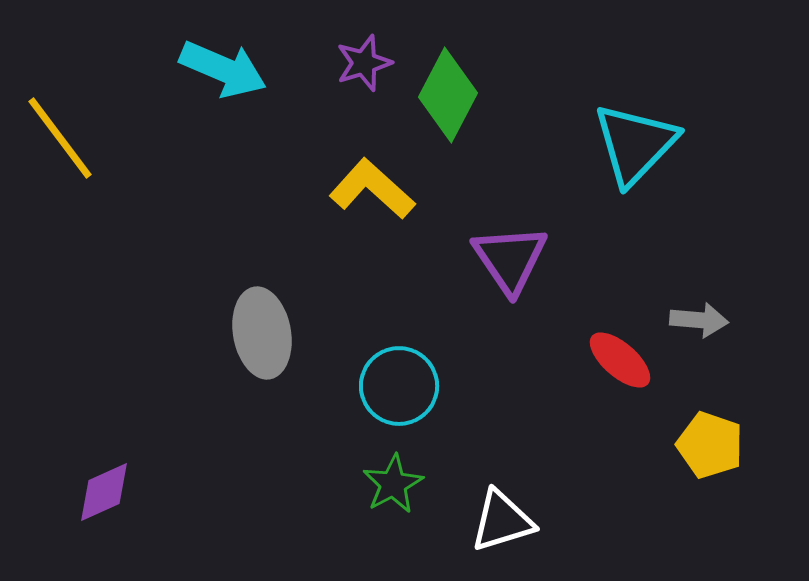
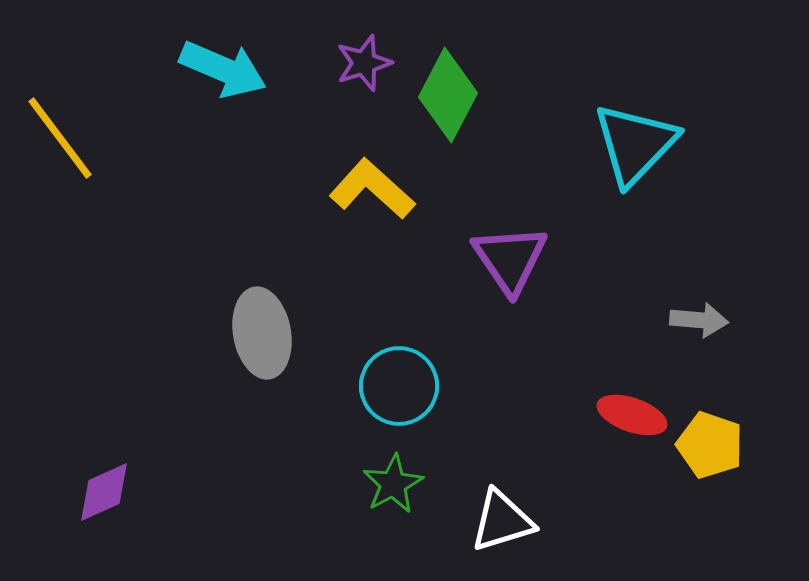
red ellipse: moved 12 px right, 55 px down; rotated 22 degrees counterclockwise
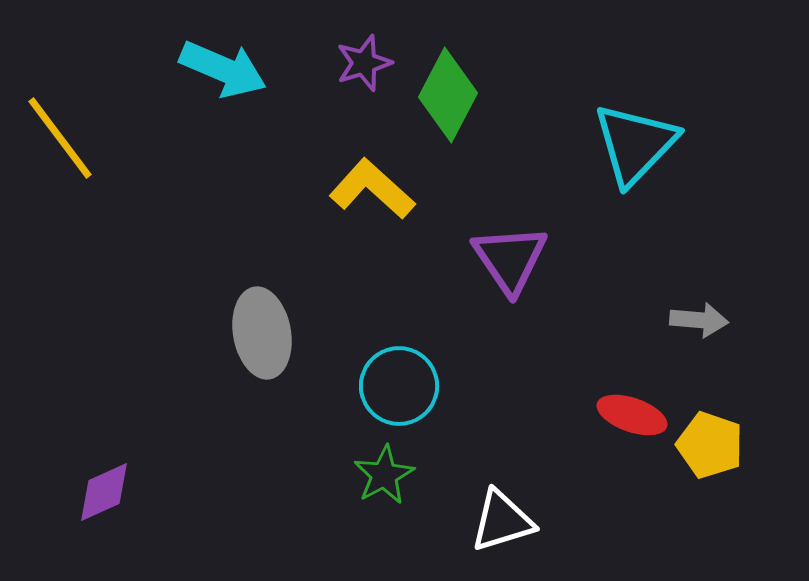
green star: moved 9 px left, 9 px up
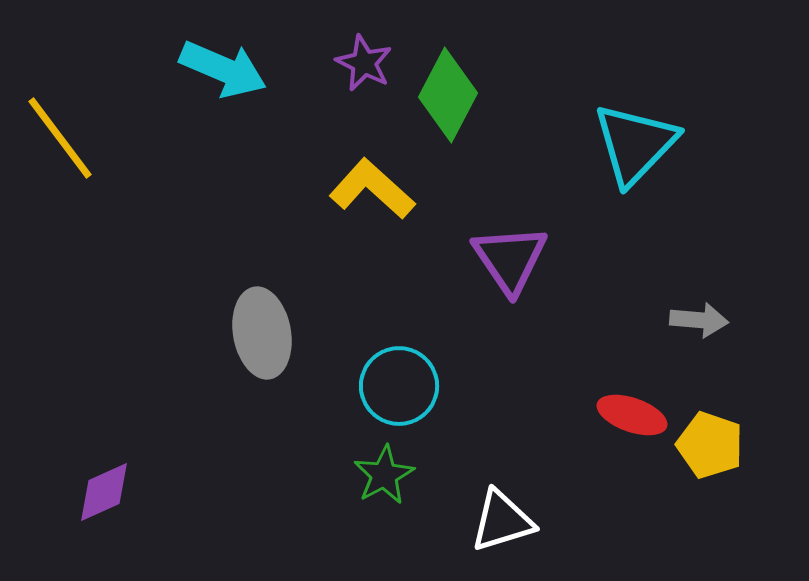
purple star: rotated 28 degrees counterclockwise
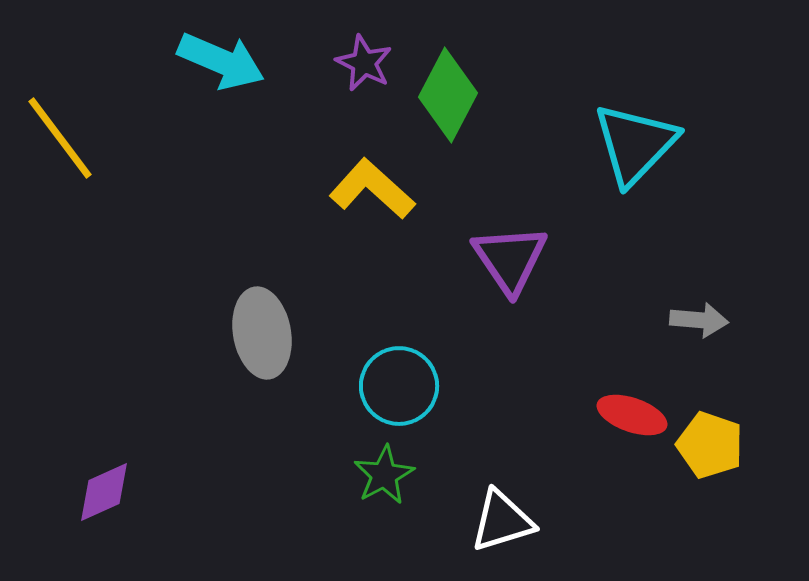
cyan arrow: moved 2 px left, 8 px up
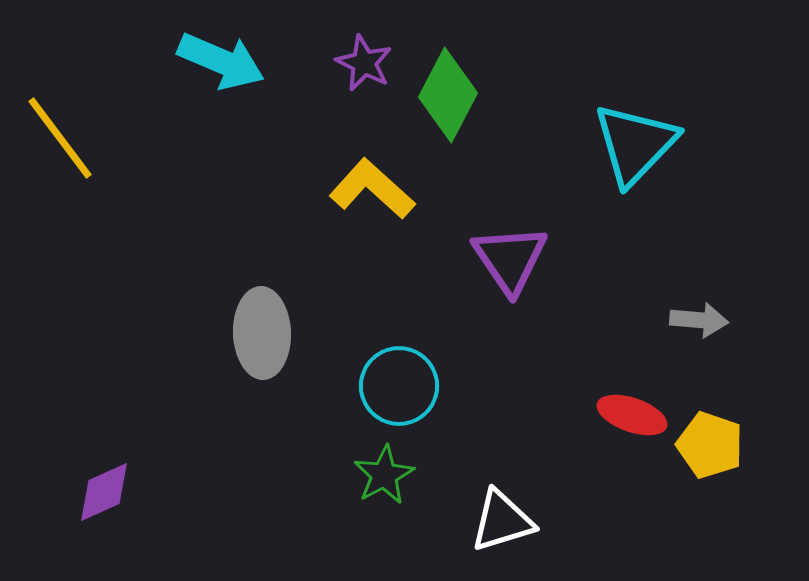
gray ellipse: rotated 8 degrees clockwise
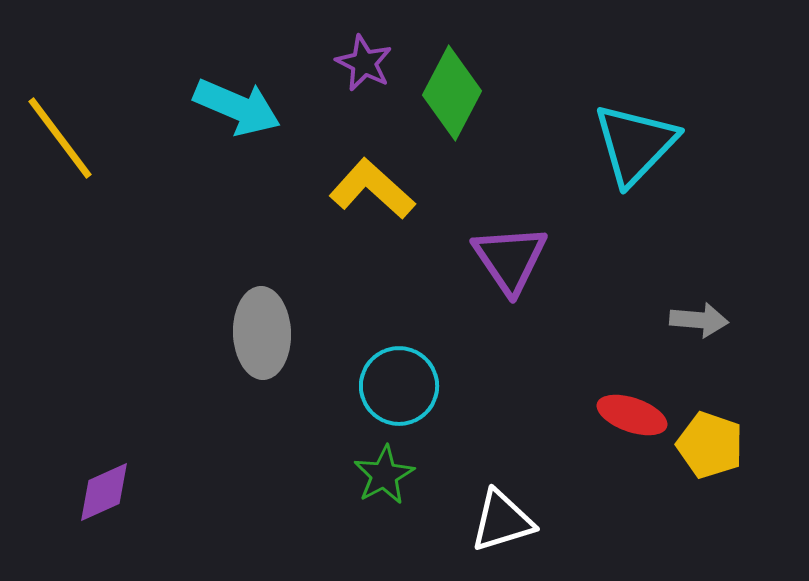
cyan arrow: moved 16 px right, 46 px down
green diamond: moved 4 px right, 2 px up
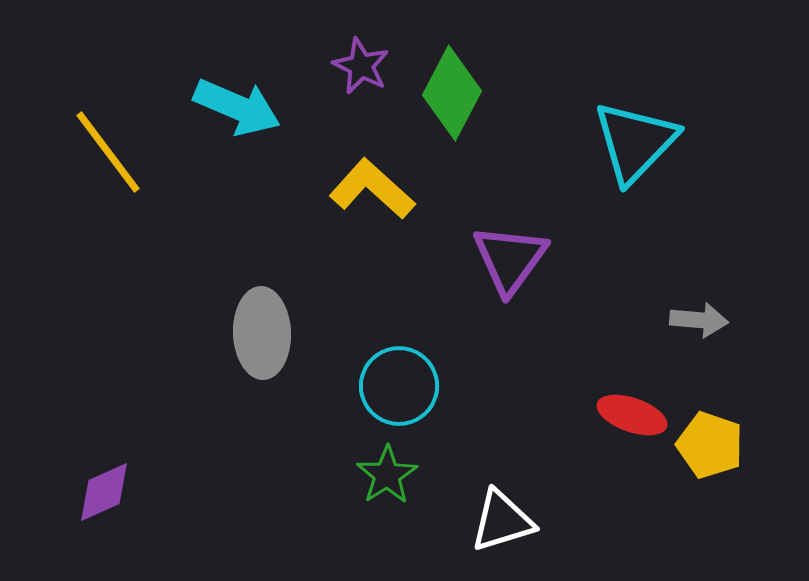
purple star: moved 3 px left, 3 px down
yellow line: moved 48 px right, 14 px down
cyan triangle: moved 2 px up
purple triangle: rotated 10 degrees clockwise
green star: moved 3 px right; rotated 4 degrees counterclockwise
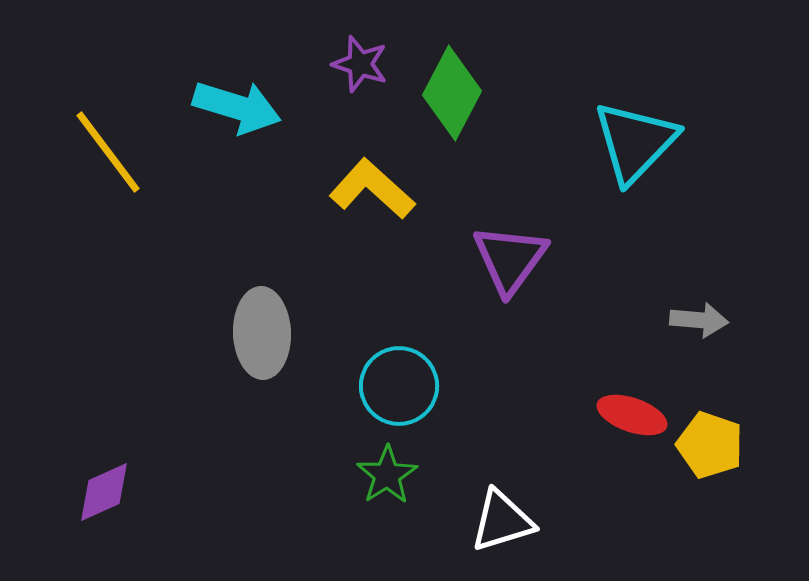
purple star: moved 1 px left, 2 px up; rotated 8 degrees counterclockwise
cyan arrow: rotated 6 degrees counterclockwise
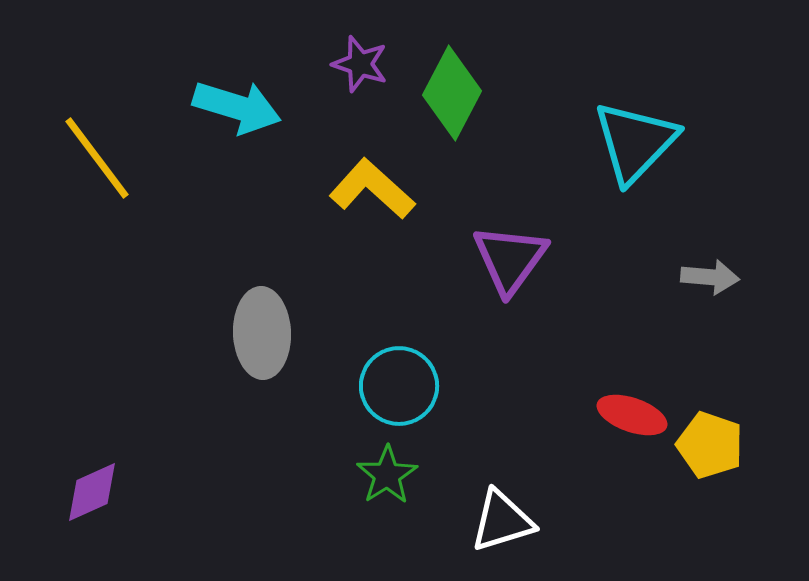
yellow line: moved 11 px left, 6 px down
gray arrow: moved 11 px right, 43 px up
purple diamond: moved 12 px left
